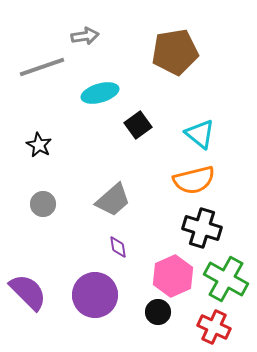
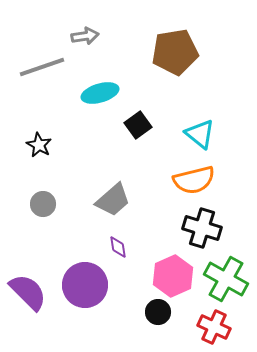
purple circle: moved 10 px left, 10 px up
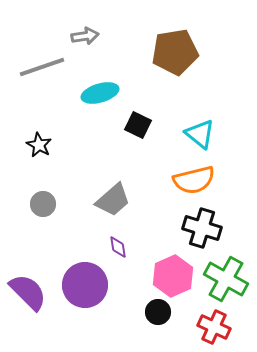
black square: rotated 28 degrees counterclockwise
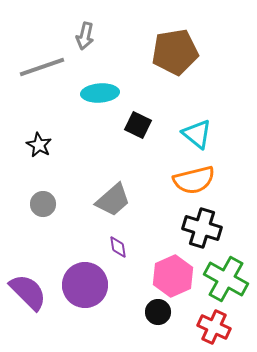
gray arrow: rotated 112 degrees clockwise
cyan ellipse: rotated 12 degrees clockwise
cyan triangle: moved 3 px left
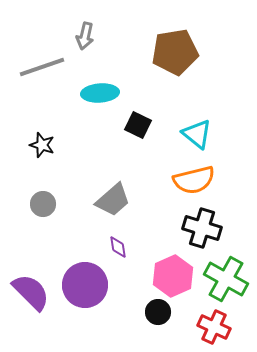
black star: moved 3 px right; rotated 10 degrees counterclockwise
purple semicircle: moved 3 px right
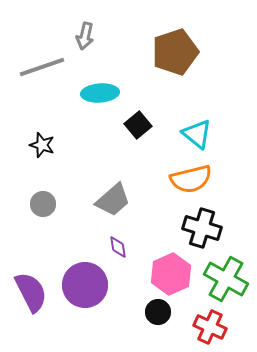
brown pentagon: rotated 9 degrees counterclockwise
black square: rotated 24 degrees clockwise
orange semicircle: moved 3 px left, 1 px up
pink hexagon: moved 2 px left, 2 px up
purple semicircle: rotated 18 degrees clockwise
red cross: moved 4 px left
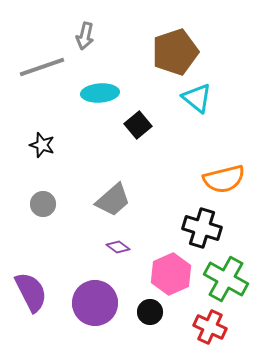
cyan triangle: moved 36 px up
orange semicircle: moved 33 px right
purple diamond: rotated 45 degrees counterclockwise
purple circle: moved 10 px right, 18 px down
black circle: moved 8 px left
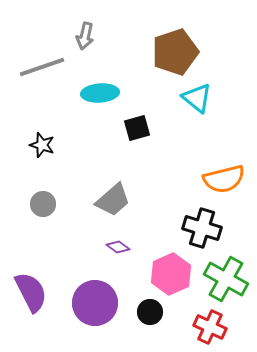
black square: moved 1 px left, 3 px down; rotated 24 degrees clockwise
